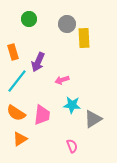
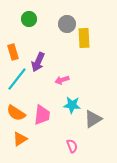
cyan line: moved 2 px up
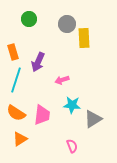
cyan line: moved 1 px left, 1 px down; rotated 20 degrees counterclockwise
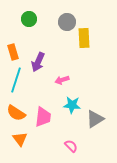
gray circle: moved 2 px up
pink trapezoid: moved 1 px right, 2 px down
gray triangle: moved 2 px right
orange triangle: rotated 35 degrees counterclockwise
pink semicircle: moved 1 px left; rotated 24 degrees counterclockwise
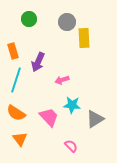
orange rectangle: moved 1 px up
pink trapezoid: moved 6 px right; rotated 50 degrees counterclockwise
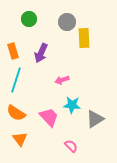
purple arrow: moved 3 px right, 9 px up
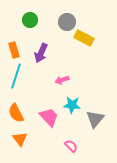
green circle: moved 1 px right, 1 px down
yellow rectangle: rotated 60 degrees counterclockwise
orange rectangle: moved 1 px right, 1 px up
cyan line: moved 4 px up
orange semicircle: rotated 30 degrees clockwise
gray triangle: rotated 18 degrees counterclockwise
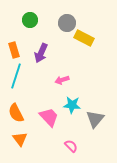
gray circle: moved 1 px down
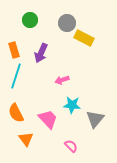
pink trapezoid: moved 1 px left, 2 px down
orange triangle: moved 6 px right
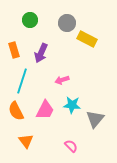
yellow rectangle: moved 3 px right, 1 px down
cyan line: moved 6 px right, 5 px down
orange semicircle: moved 2 px up
pink trapezoid: moved 3 px left, 9 px up; rotated 70 degrees clockwise
orange triangle: moved 2 px down
